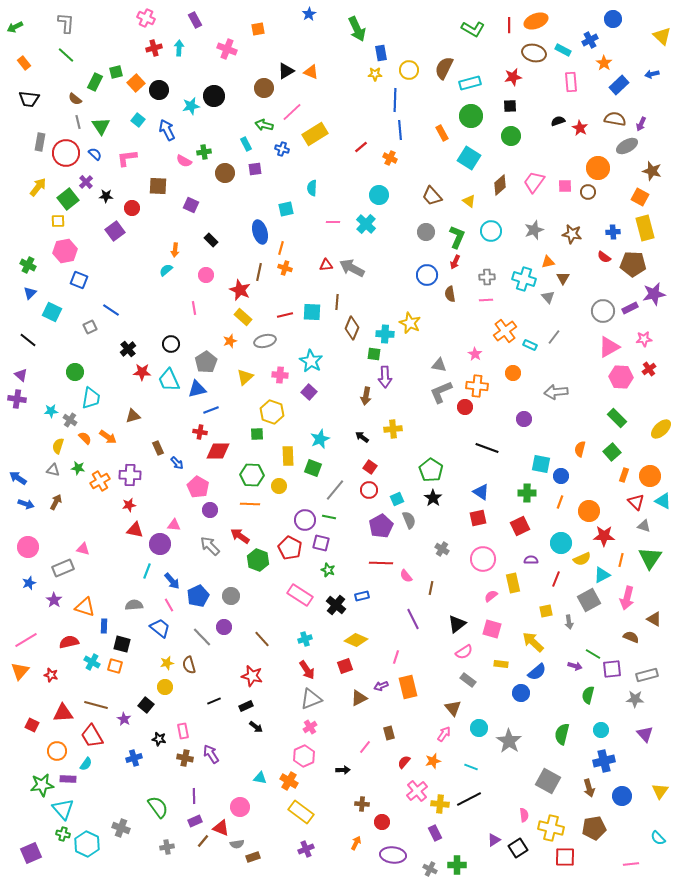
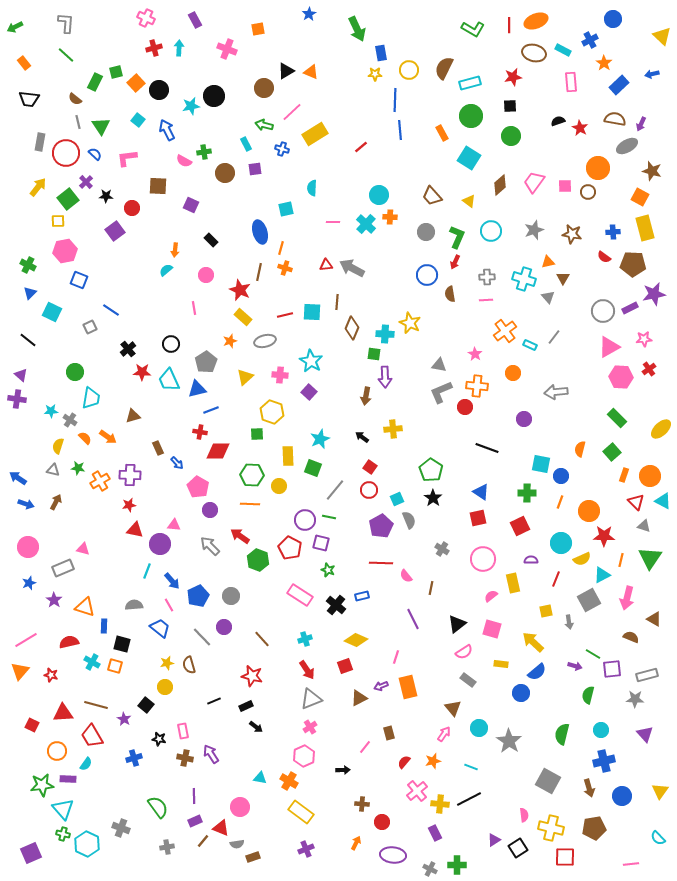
orange cross at (390, 158): moved 59 px down; rotated 24 degrees counterclockwise
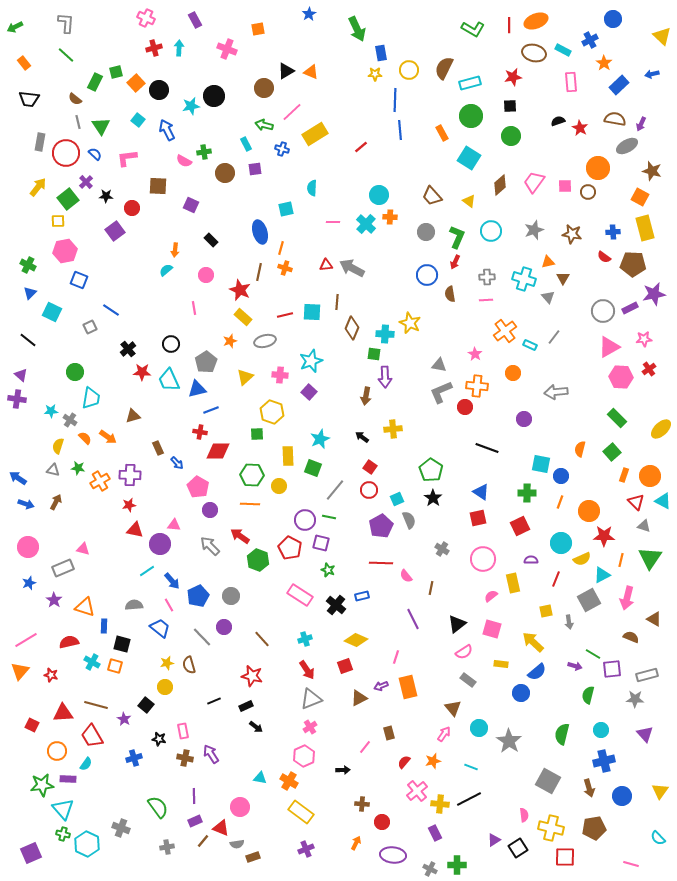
cyan star at (311, 361): rotated 20 degrees clockwise
cyan line at (147, 571): rotated 35 degrees clockwise
pink line at (631, 864): rotated 21 degrees clockwise
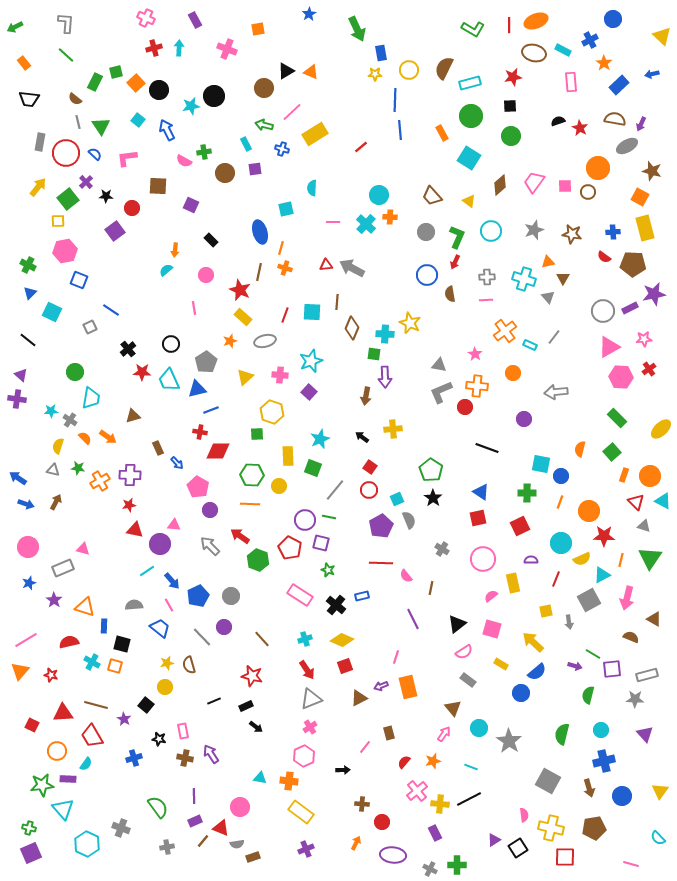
red line at (285, 315): rotated 56 degrees counterclockwise
yellow diamond at (356, 640): moved 14 px left
yellow rectangle at (501, 664): rotated 24 degrees clockwise
orange cross at (289, 781): rotated 24 degrees counterclockwise
green cross at (63, 834): moved 34 px left, 6 px up
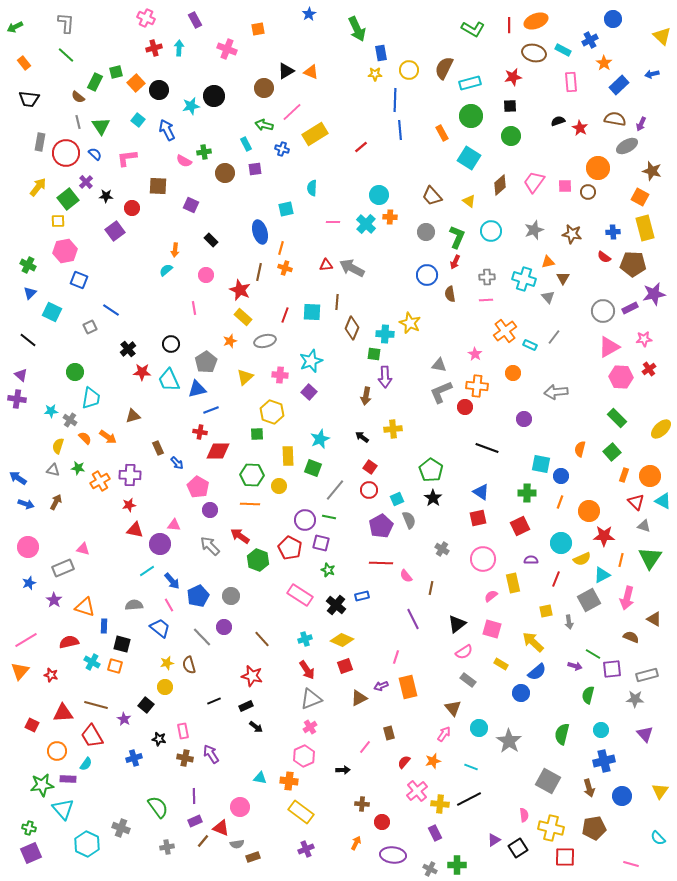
brown semicircle at (75, 99): moved 3 px right, 2 px up
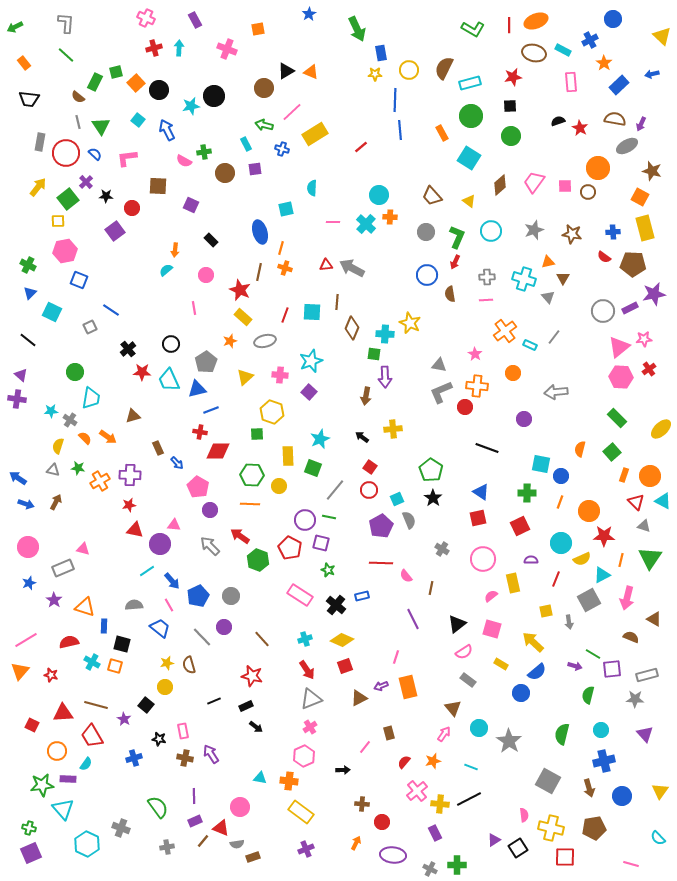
pink triangle at (609, 347): moved 10 px right; rotated 10 degrees counterclockwise
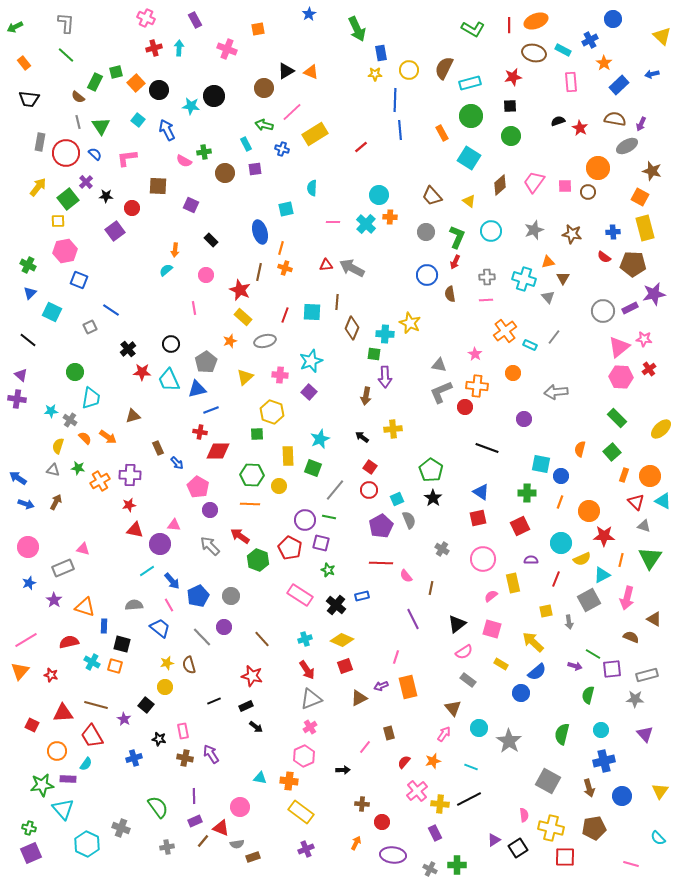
cyan star at (191, 106): rotated 18 degrees clockwise
pink star at (644, 339): rotated 14 degrees clockwise
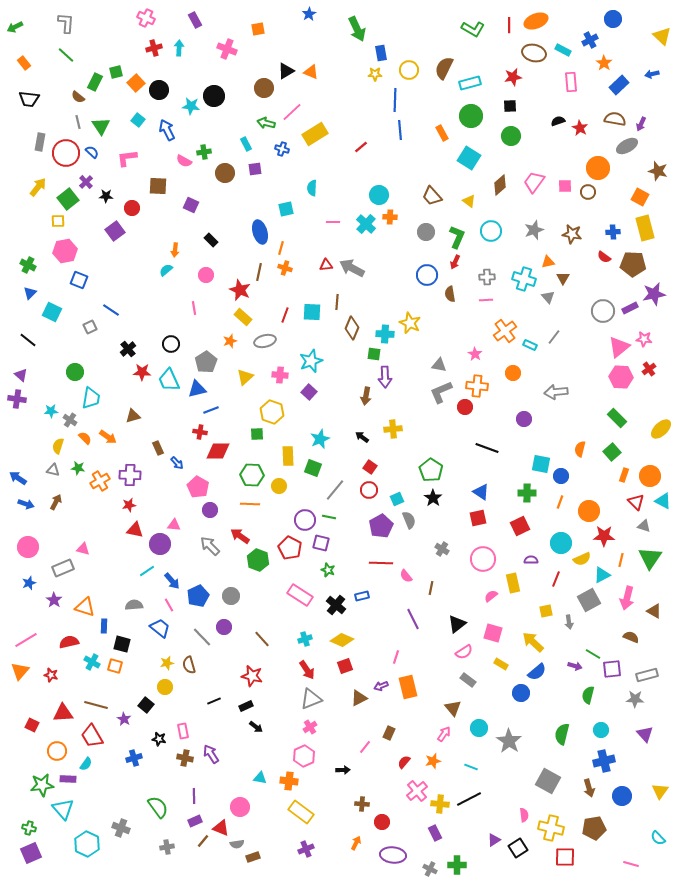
green arrow at (264, 125): moved 2 px right, 2 px up
blue semicircle at (95, 154): moved 3 px left, 2 px up
brown star at (652, 171): moved 6 px right
brown triangle at (654, 619): moved 8 px up
pink square at (492, 629): moved 1 px right, 4 px down
brown rectangle at (389, 733): rotated 40 degrees clockwise
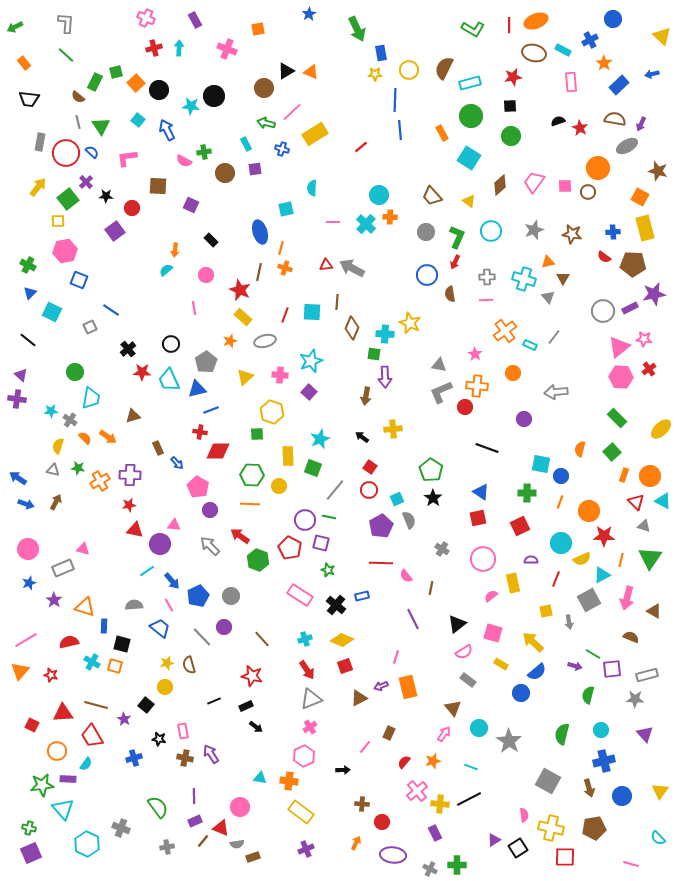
pink circle at (28, 547): moved 2 px down
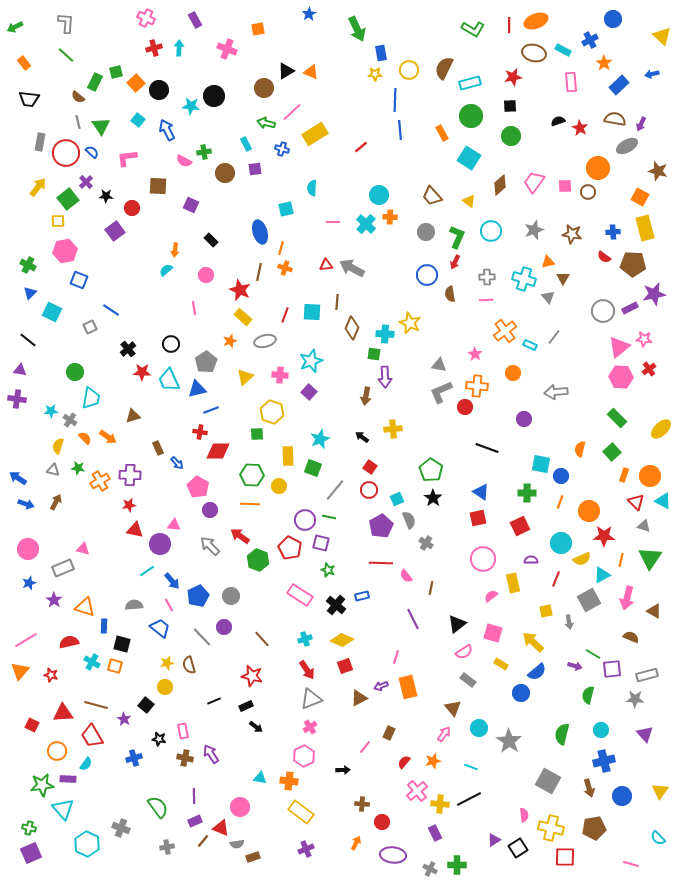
purple triangle at (21, 375): moved 1 px left, 5 px up; rotated 32 degrees counterclockwise
gray cross at (442, 549): moved 16 px left, 6 px up
